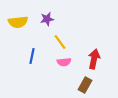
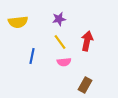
purple star: moved 12 px right
red arrow: moved 7 px left, 18 px up
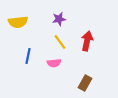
blue line: moved 4 px left
pink semicircle: moved 10 px left, 1 px down
brown rectangle: moved 2 px up
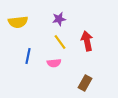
red arrow: rotated 24 degrees counterclockwise
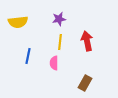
yellow line: rotated 42 degrees clockwise
pink semicircle: rotated 96 degrees clockwise
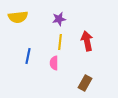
yellow semicircle: moved 5 px up
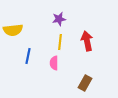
yellow semicircle: moved 5 px left, 13 px down
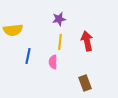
pink semicircle: moved 1 px left, 1 px up
brown rectangle: rotated 49 degrees counterclockwise
